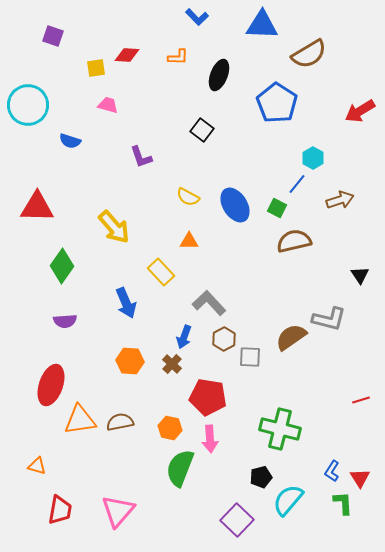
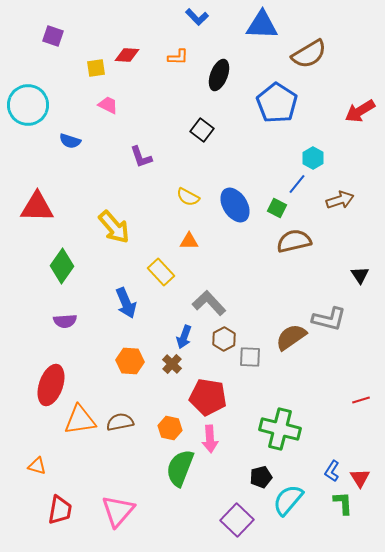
pink trapezoid at (108, 105): rotated 10 degrees clockwise
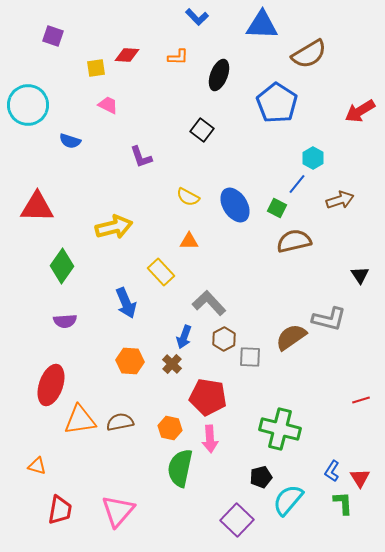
yellow arrow at (114, 227): rotated 63 degrees counterclockwise
green semicircle at (180, 468): rotated 9 degrees counterclockwise
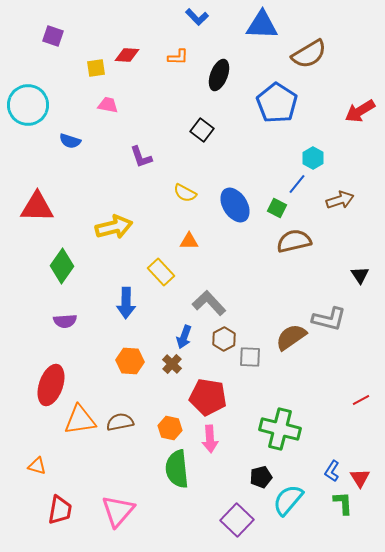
pink trapezoid at (108, 105): rotated 15 degrees counterclockwise
yellow semicircle at (188, 197): moved 3 px left, 4 px up
blue arrow at (126, 303): rotated 24 degrees clockwise
red line at (361, 400): rotated 12 degrees counterclockwise
green semicircle at (180, 468): moved 3 px left, 1 px down; rotated 18 degrees counterclockwise
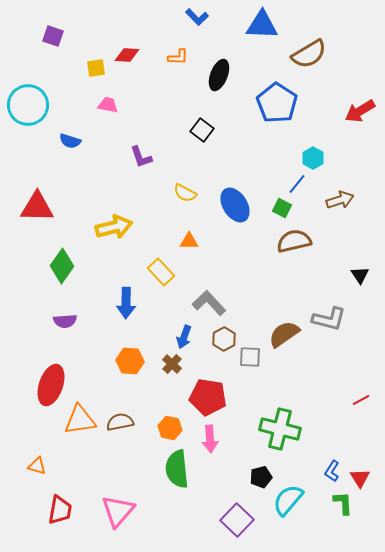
green square at (277, 208): moved 5 px right
brown semicircle at (291, 337): moved 7 px left, 3 px up
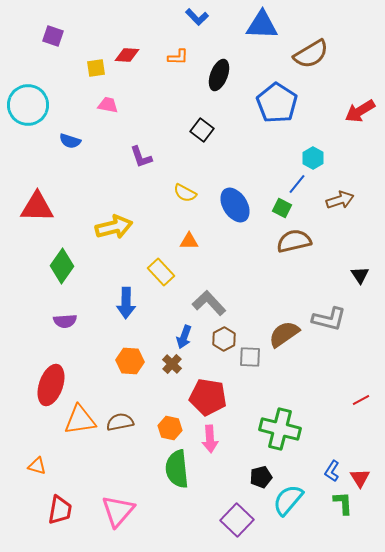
brown semicircle at (309, 54): moved 2 px right
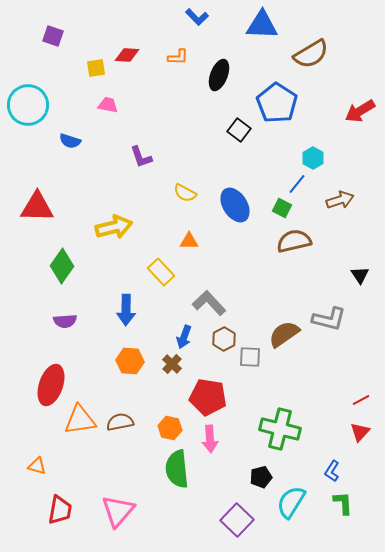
black square at (202, 130): moved 37 px right
blue arrow at (126, 303): moved 7 px down
red triangle at (360, 478): moved 46 px up; rotated 15 degrees clockwise
cyan semicircle at (288, 500): moved 3 px right, 2 px down; rotated 8 degrees counterclockwise
